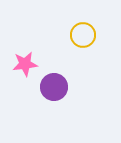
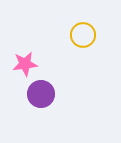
purple circle: moved 13 px left, 7 px down
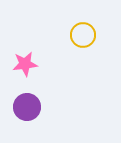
purple circle: moved 14 px left, 13 px down
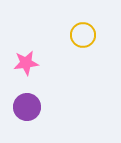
pink star: moved 1 px right, 1 px up
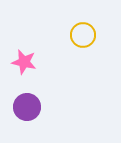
pink star: moved 2 px left, 1 px up; rotated 20 degrees clockwise
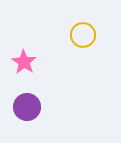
pink star: rotated 20 degrees clockwise
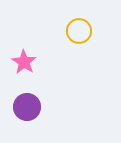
yellow circle: moved 4 px left, 4 px up
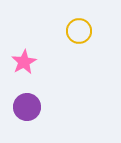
pink star: rotated 10 degrees clockwise
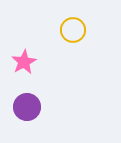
yellow circle: moved 6 px left, 1 px up
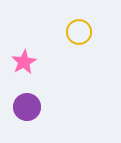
yellow circle: moved 6 px right, 2 px down
